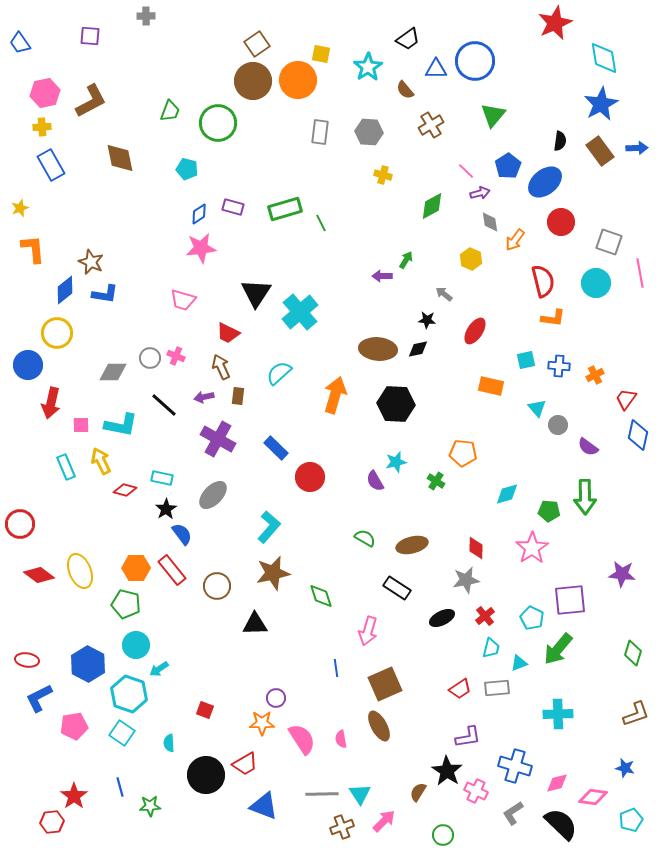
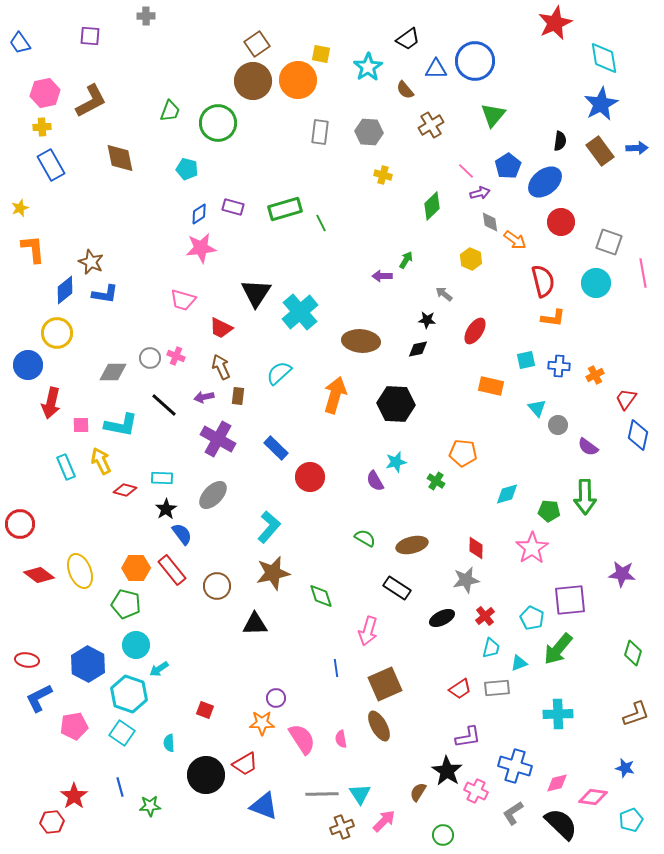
green diamond at (432, 206): rotated 16 degrees counterclockwise
orange arrow at (515, 240): rotated 90 degrees counterclockwise
pink line at (640, 273): moved 3 px right
red trapezoid at (228, 333): moved 7 px left, 5 px up
brown ellipse at (378, 349): moved 17 px left, 8 px up
cyan rectangle at (162, 478): rotated 10 degrees counterclockwise
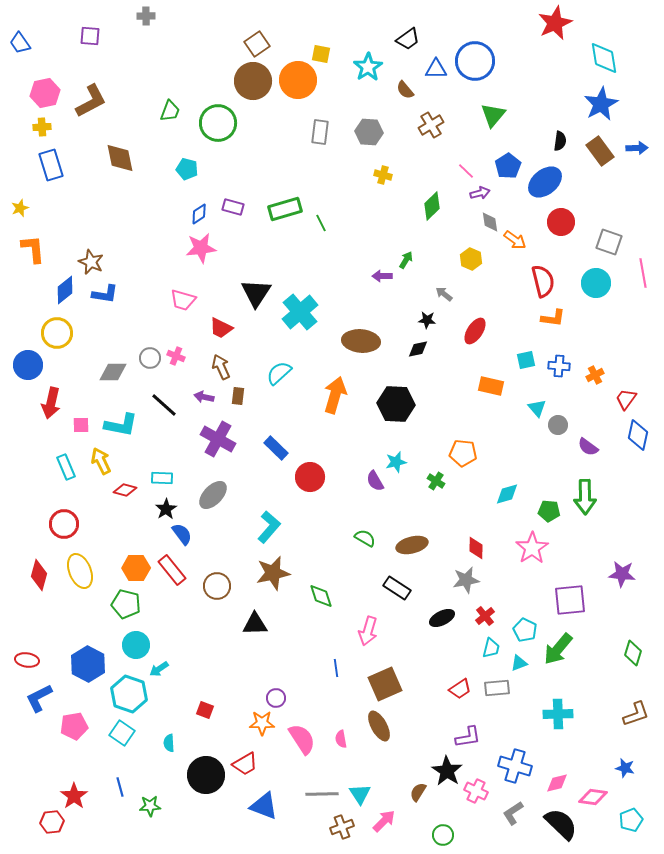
blue rectangle at (51, 165): rotated 12 degrees clockwise
purple arrow at (204, 397): rotated 24 degrees clockwise
red circle at (20, 524): moved 44 px right
red diamond at (39, 575): rotated 68 degrees clockwise
cyan pentagon at (532, 618): moved 7 px left, 12 px down
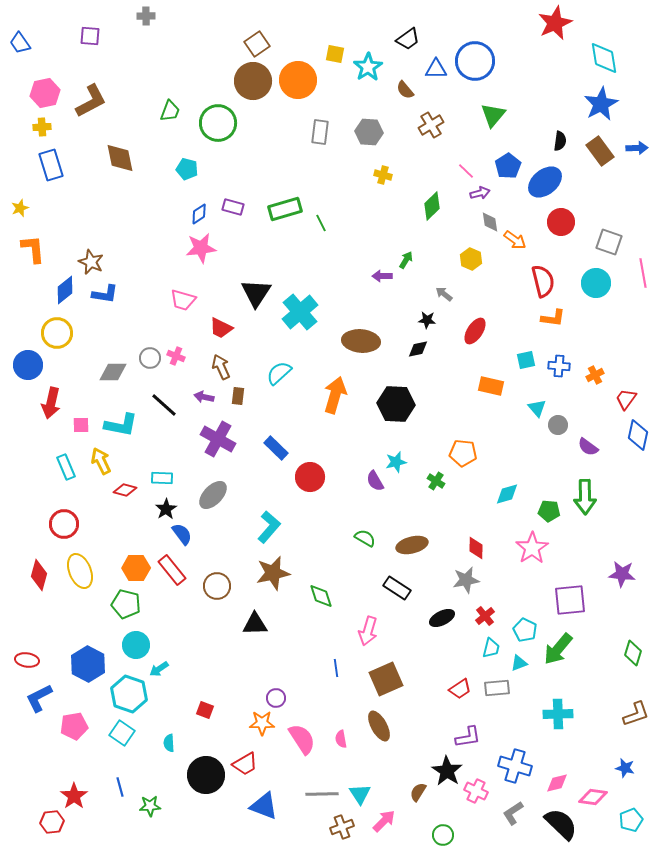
yellow square at (321, 54): moved 14 px right
brown square at (385, 684): moved 1 px right, 5 px up
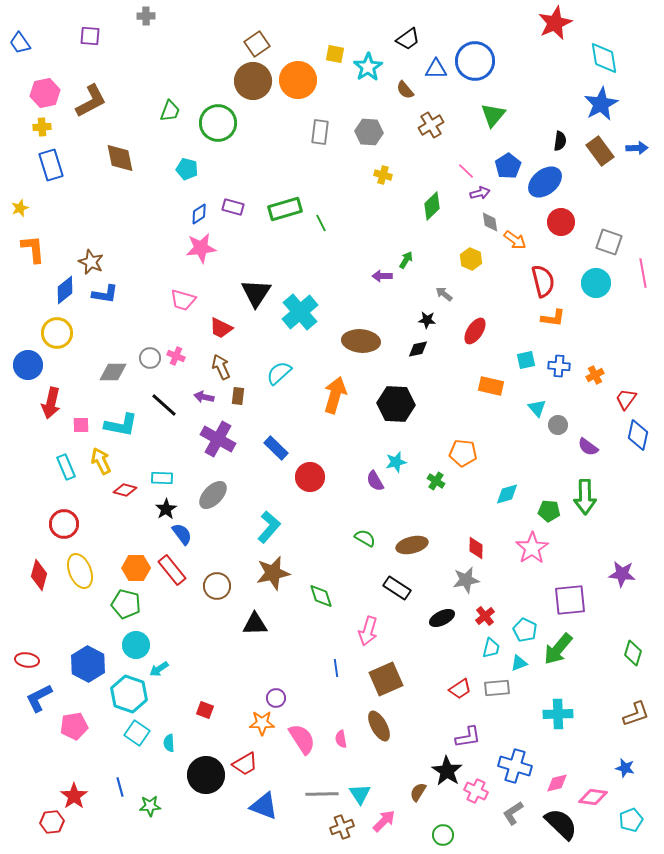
cyan square at (122, 733): moved 15 px right
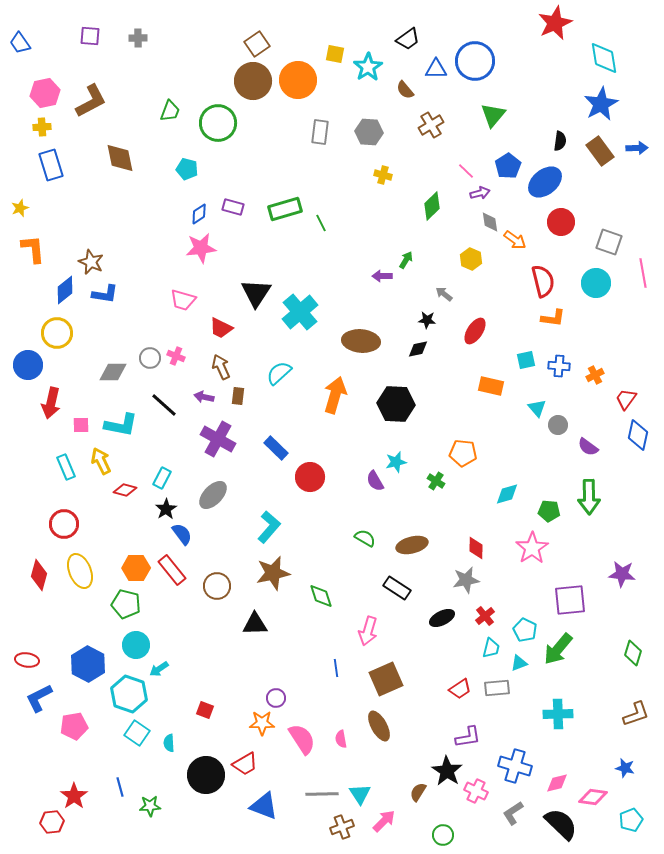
gray cross at (146, 16): moved 8 px left, 22 px down
cyan rectangle at (162, 478): rotated 65 degrees counterclockwise
green arrow at (585, 497): moved 4 px right
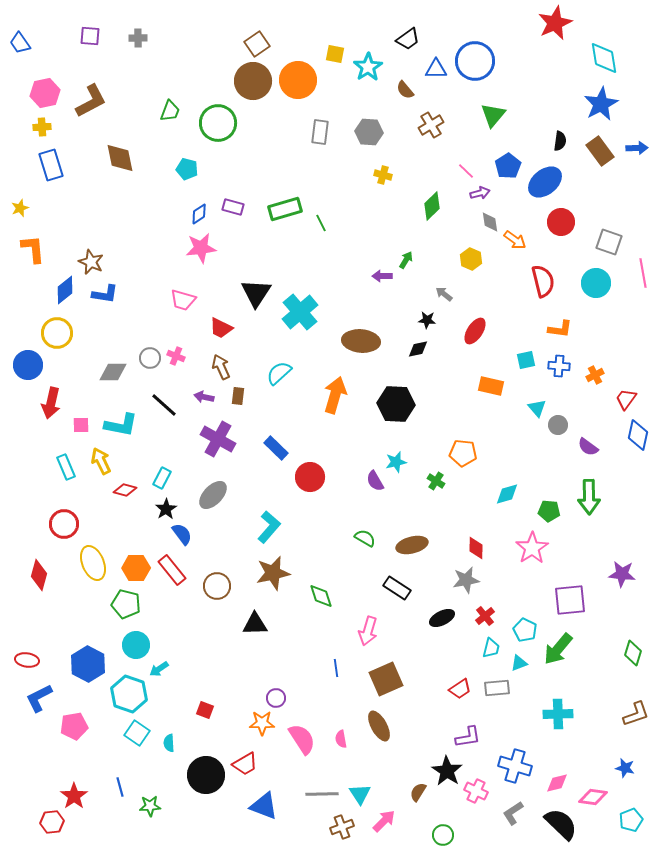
orange L-shape at (553, 318): moved 7 px right, 11 px down
yellow ellipse at (80, 571): moved 13 px right, 8 px up
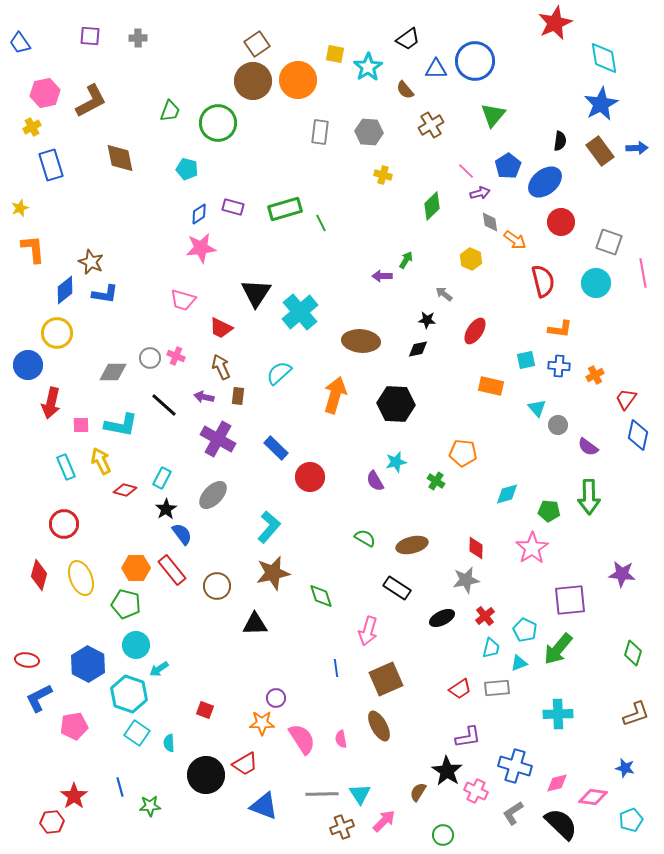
yellow cross at (42, 127): moved 10 px left; rotated 24 degrees counterclockwise
yellow ellipse at (93, 563): moved 12 px left, 15 px down
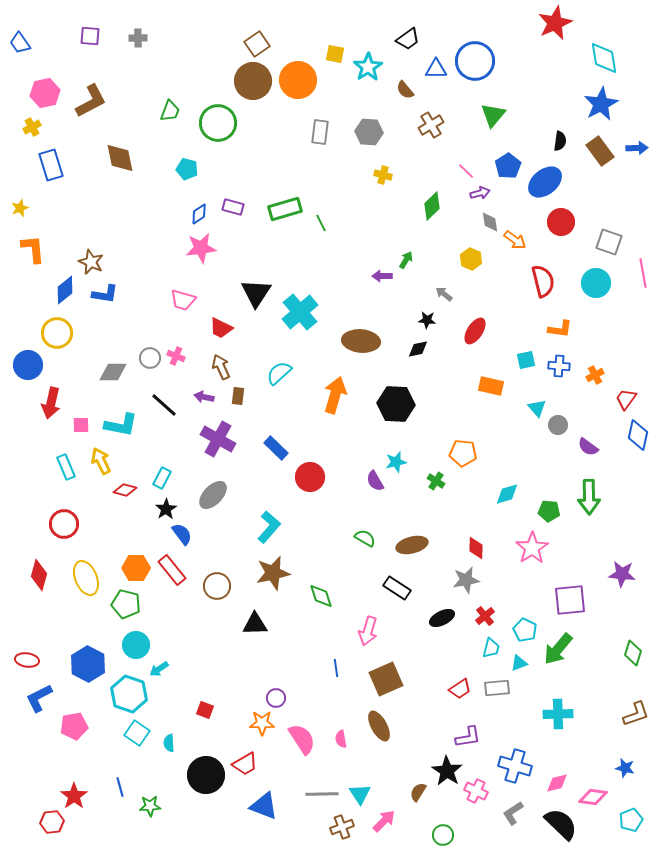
yellow ellipse at (81, 578): moved 5 px right
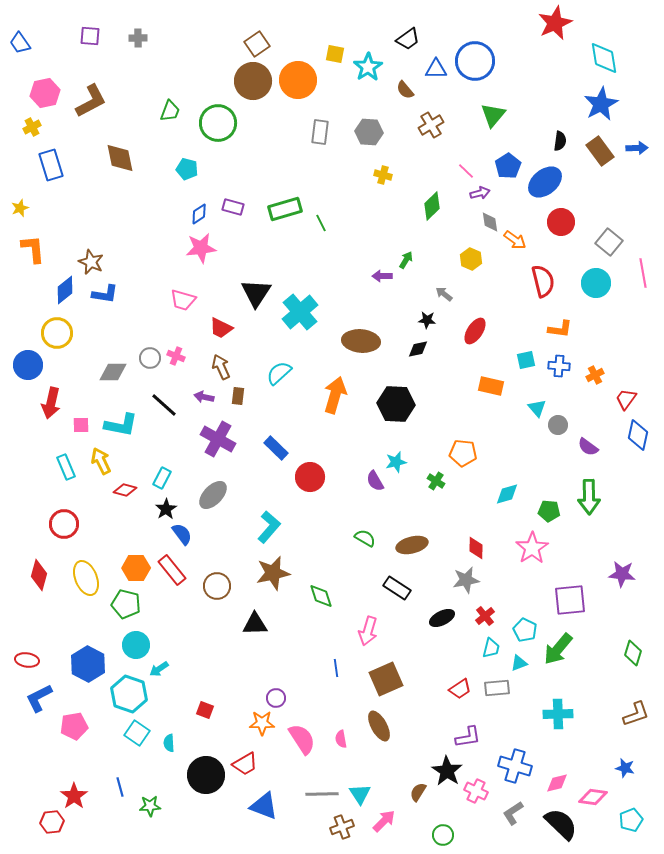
gray square at (609, 242): rotated 20 degrees clockwise
